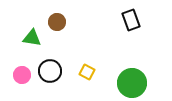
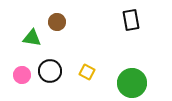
black rectangle: rotated 10 degrees clockwise
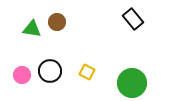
black rectangle: moved 2 px right, 1 px up; rotated 30 degrees counterclockwise
green triangle: moved 9 px up
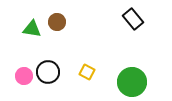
black circle: moved 2 px left, 1 px down
pink circle: moved 2 px right, 1 px down
green circle: moved 1 px up
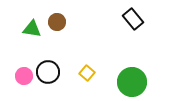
yellow square: moved 1 px down; rotated 14 degrees clockwise
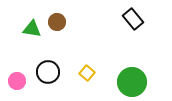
pink circle: moved 7 px left, 5 px down
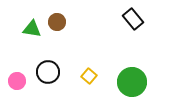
yellow square: moved 2 px right, 3 px down
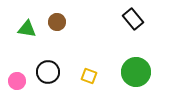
green triangle: moved 5 px left
yellow square: rotated 21 degrees counterclockwise
green circle: moved 4 px right, 10 px up
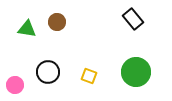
pink circle: moved 2 px left, 4 px down
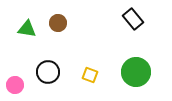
brown circle: moved 1 px right, 1 px down
yellow square: moved 1 px right, 1 px up
